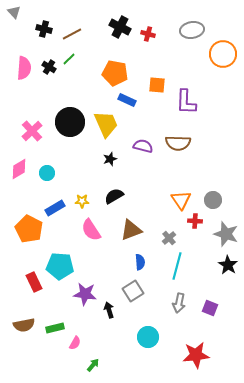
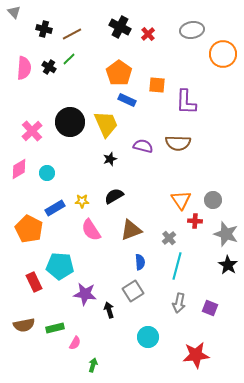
red cross at (148, 34): rotated 32 degrees clockwise
orange pentagon at (115, 73): moved 4 px right; rotated 25 degrees clockwise
green arrow at (93, 365): rotated 24 degrees counterclockwise
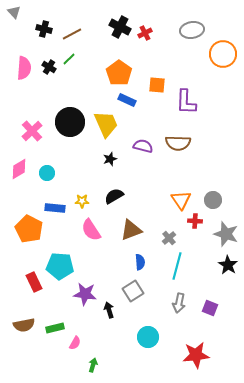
red cross at (148, 34): moved 3 px left, 1 px up; rotated 16 degrees clockwise
blue rectangle at (55, 208): rotated 36 degrees clockwise
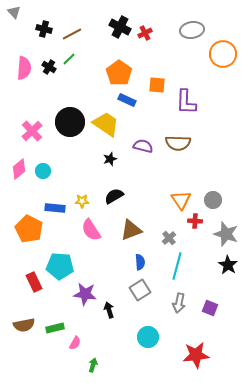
yellow trapezoid at (106, 124): rotated 32 degrees counterclockwise
pink diamond at (19, 169): rotated 10 degrees counterclockwise
cyan circle at (47, 173): moved 4 px left, 2 px up
gray square at (133, 291): moved 7 px right, 1 px up
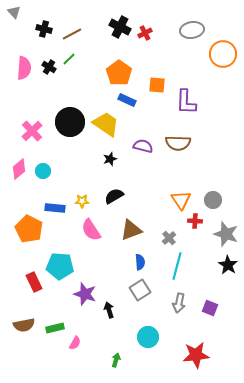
purple star at (85, 294): rotated 10 degrees clockwise
green arrow at (93, 365): moved 23 px right, 5 px up
